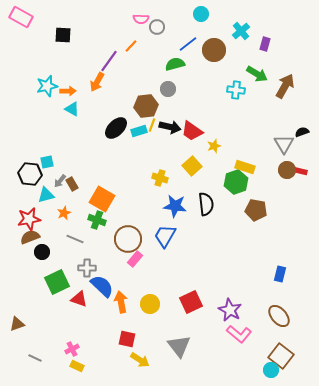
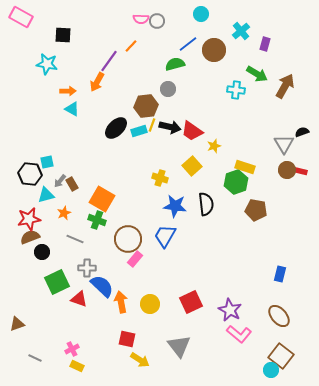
gray circle at (157, 27): moved 6 px up
cyan star at (47, 86): moved 22 px up; rotated 25 degrees clockwise
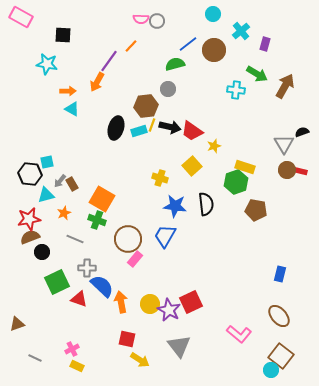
cyan circle at (201, 14): moved 12 px right
black ellipse at (116, 128): rotated 30 degrees counterclockwise
purple star at (230, 310): moved 61 px left
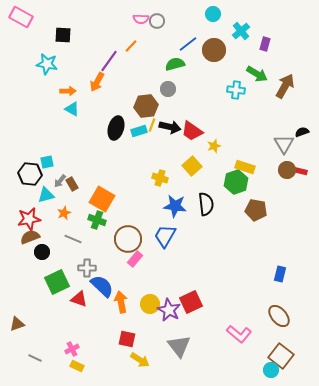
gray line at (75, 239): moved 2 px left
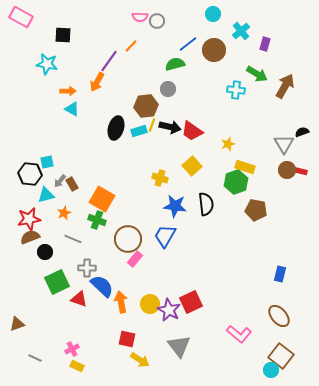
pink semicircle at (141, 19): moved 1 px left, 2 px up
yellow star at (214, 146): moved 14 px right, 2 px up
black circle at (42, 252): moved 3 px right
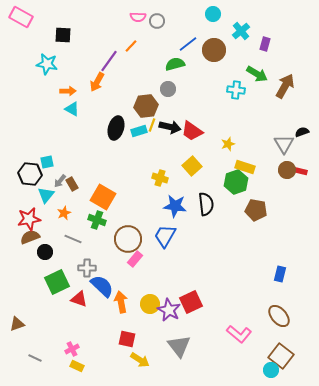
pink semicircle at (140, 17): moved 2 px left
cyan triangle at (46, 195): rotated 36 degrees counterclockwise
orange square at (102, 199): moved 1 px right, 2 px up
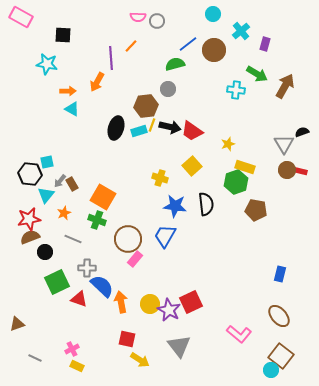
purple line at (109, 61): moved 2 px right, 3 px up; rotated 40 degrees counterclockwise
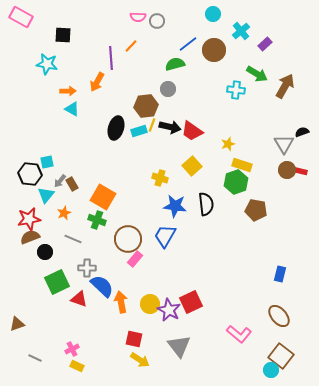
purple rectangle at (265, 44): rotated 32 degrees clockwise
yellow rectangle at (245, 167): moved 3 px left, 2 px up
red square at (127, 339): moved 7 px right
